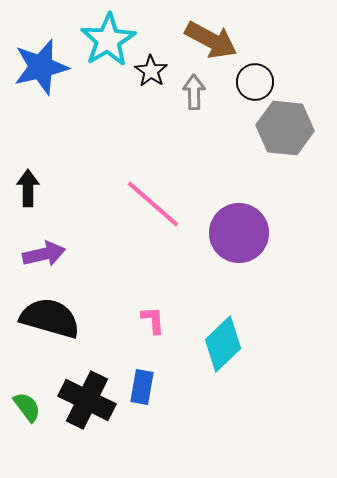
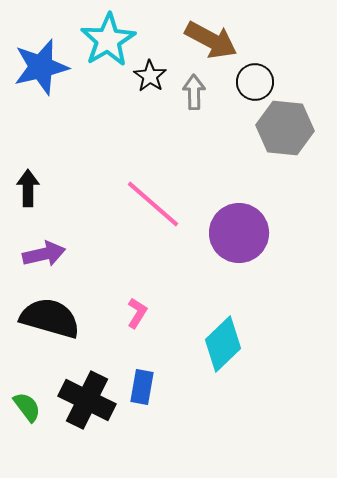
black star: moved 1 px left, 5 px down
pink L-shape: moved 16 px left, 7 px up; rotated 36 degrees clockwise
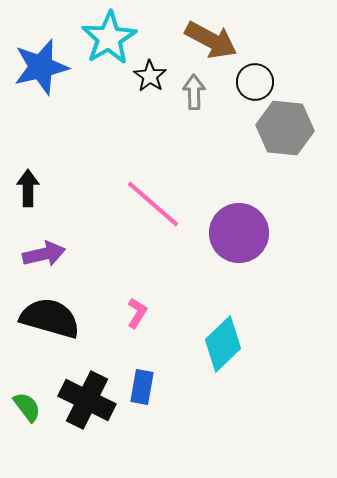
cyan star: moved 1 px right, 2 px up
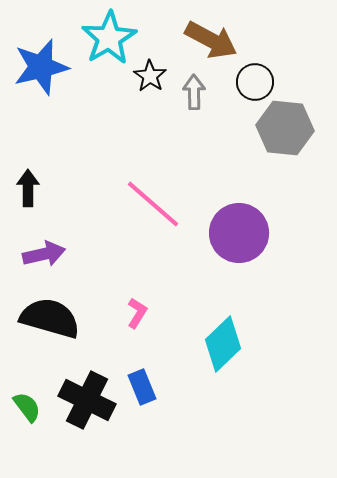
blue rectangle: rotated 32 degrees counterclockwise
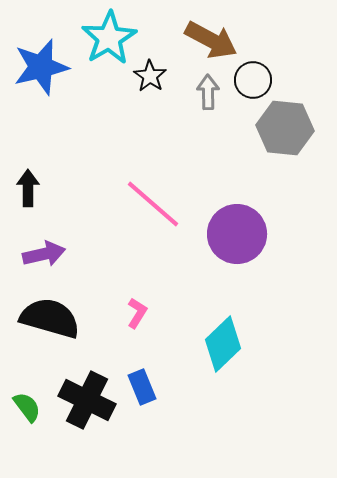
black circle: moved 2 px left, 2 px up
gray arrow: moved 14 px right
purple circle: moved 2 px left, 1 px down
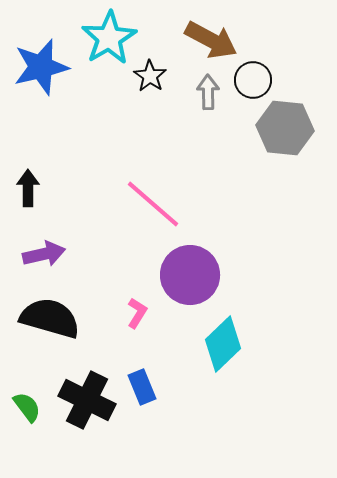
purple circle: moved 47 px left, 41 px down
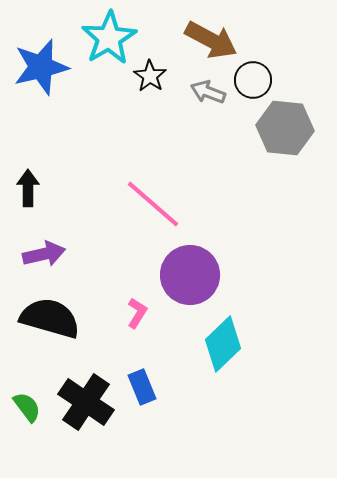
gray arrow: rotated 68 degrees counterclockwise
black cross: moved 1 px left, 2 px down; rotated 8 degrees clockwise
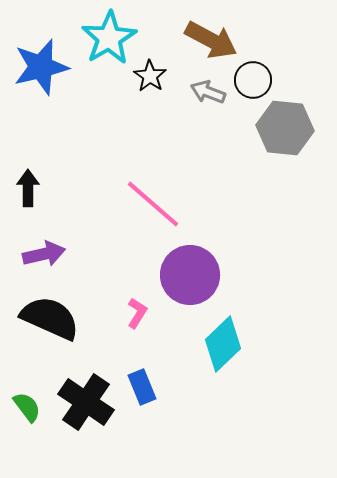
black semicircle: rotated 8 degrees clockwise
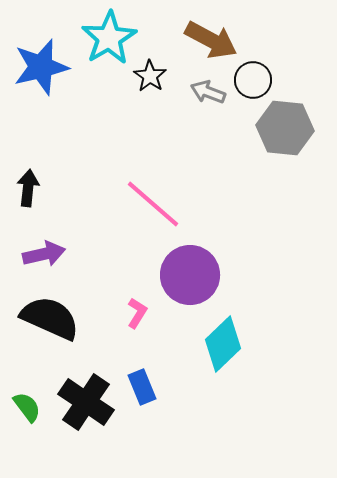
black arrow: rotated 6 degrees clockwise
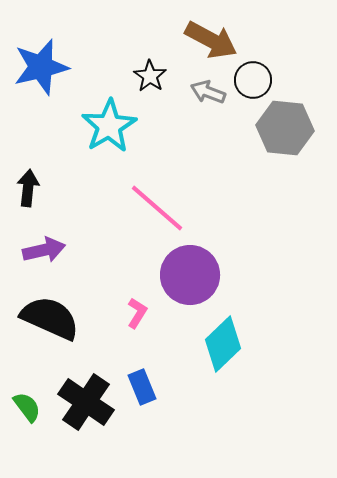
cyan star: moved 88 px down
pink line: moved 4 px right, 4 px down
purple arrow: moved 4 px up
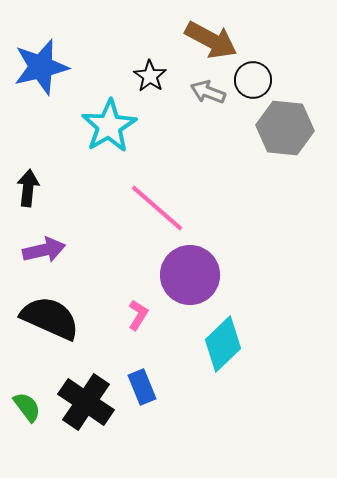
pink L-shape: moved 1 px right, 2 px down
